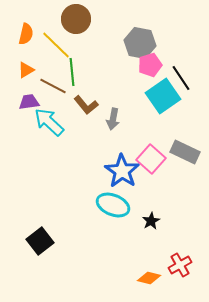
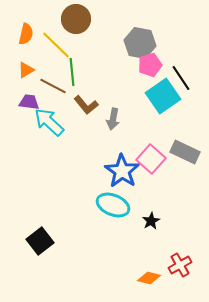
purple trapezoid: rotated 15 degrees clockwise
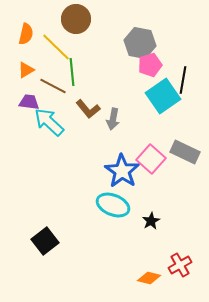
yellow line: moved 2 px down
black line: moved 2 px right, 2 px down; rotated 44 degrees clockwise
brown L-shape: moved 2 px right, 4 px down
black square: moved 5 px right
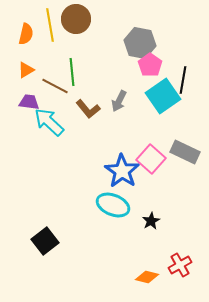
yellow line: moved 6 px left, 22 px up; rotated 36 degrees clockwise
pink pentagon: rotated 20 degrees counterclockwise
brown line: moved 2 px right
gray arrow: moved 6 px right, 18 px up; rotated 15 degrees clockwise
orange diamond: moved 2 px left, 1 px up
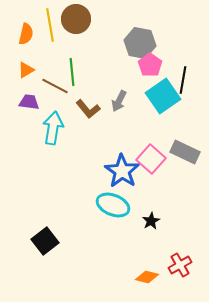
cyan arrow: moved 4 px right, 6 px down; rotated 56 degrees clockwise
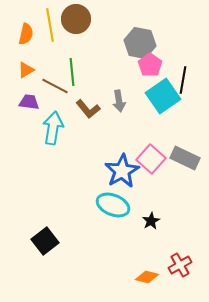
gray arrow: rotated 35 degrees counterclockwise
gray rectangle: moved 6 px down
blue star: rotated 8 degrees clockwise
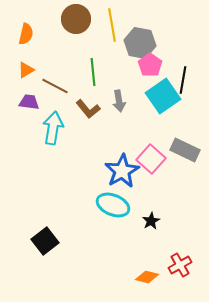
yellow line: moved 62 px right
green line: moved 21 px right
gray rectangle: moved 8 px up
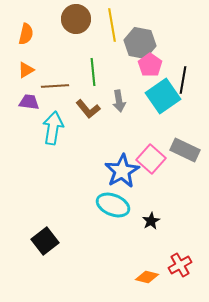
brown line: rotated 32 degrees counterclockwise
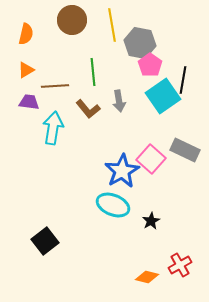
brown circle: moved 4 px left, 1 px down
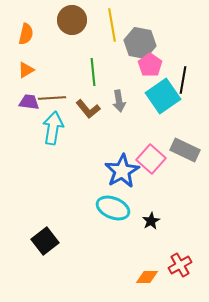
brown line: moved 3 px left, 12 px down
cyan ellipse: moved 3 px down
orange diamond: rotated 15 degrees counterclockwise
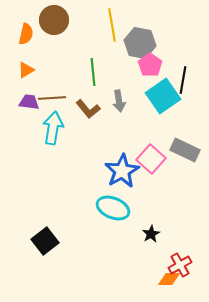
brown circle: moved 18 px left
black star: moved 13 px down
orange diamond: moved 22 px right, 2 px down
